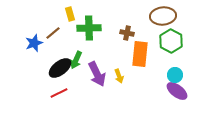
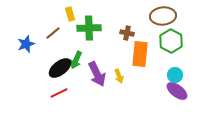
blue star: moved 8 px left, 1 px down
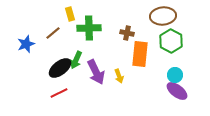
purple arrow: moved 1 px left, 2 px up
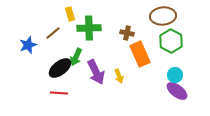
blue star: moved 2 px right, 1 px down
orange rectangle: rotated 30 degrees counterclockwise
green arrow: moved 3 px up
red line: rotated 30 degrees clockwise
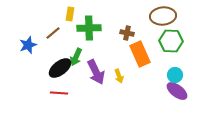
yellow rectangle: rotated 24 degrees clockwise
green hexagon: rotated 25 degrees counterclockwise
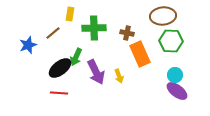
green cross: moved 5 px right
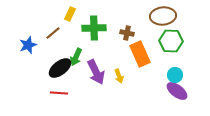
yellow rectangle: rotated 16 degrees clockwise
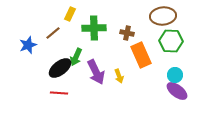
orange rectangle: moved 1 px right, 1 px down
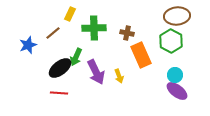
brown ellipse: moved 14 px right
green hexagon: rotated 25 degrees clockwise
